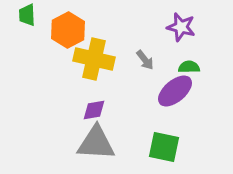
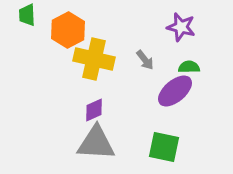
purple diamond: rotated 15 degrees counterclockwise
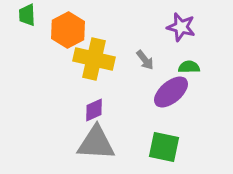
purple ellipse: moved 4 px left, 1 px down
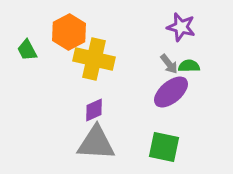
green trapezoid: moved 35 px down; rotated 25 degrees counterclockwise
orange hexagon: moved 1 px right, 2 px down
gray arrow: moved 24 px right, 4 px down
green semicircle: moved 1 px up
